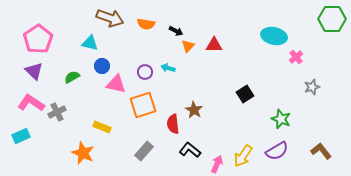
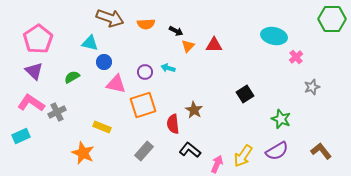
orange semicircle: rotated 12 degrees counterclockwise
blue circle: moved 2 px right, 4 px up
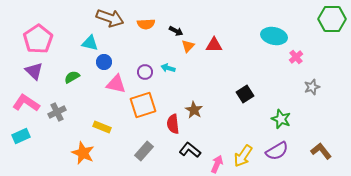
pink L-shape: moved 5 px left
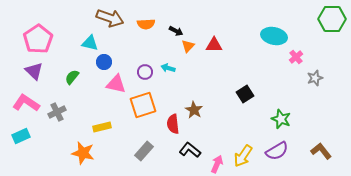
green semicircle: rotated 21 degrees counterclockwise
gray star: moved 3 px right, 9 px up
yellow rectangle: rotated 36 degrees counterclockwise
orange star: rotated 10 degrees counterclockwise
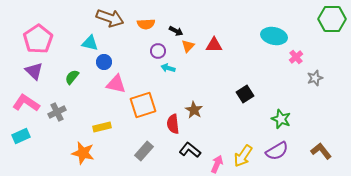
purple circle: moved 13 px right, 21 px up
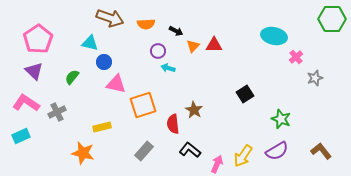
orange triangle: moved 5 px right
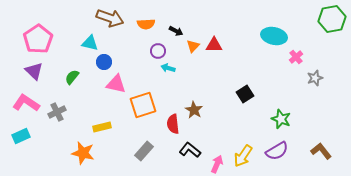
green hexagon: rotated 12 degrees counterclockwise
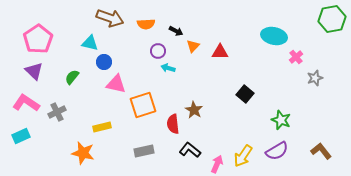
red triangle: moved 6 px right, 7 px down
black square: rotated 18 degrees counterclockwise
green star: moved 1 px down
gray rectangle: rotated 36 degrees clockwise
